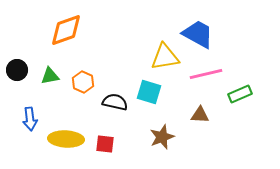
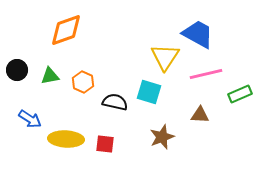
yellow triangle: rotated 48 degrees counterclockwise
blue arrow: rotated 50 degrees counterclockwise
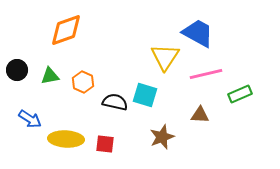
blue trapezoid: moved 1 px up
cyan square: moved 4 px left, 3 px down
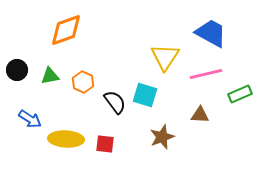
blue trapezoid: moved 13 px right
black semicircle: rotated 40 degrees clockwise
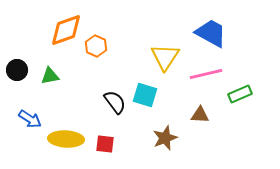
orange hexagon: moved 13 px right, 36 px up
brown star: moved 3 px right, 1 px down
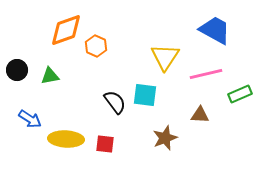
blue trapezoid: moved 4 px right, 3 px up
cyan square: rotated 10 degrees counterclockwise
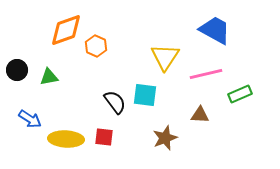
green triangle: moved 1 px left, 1 px down
red square: moved 1 px left, 7 px up
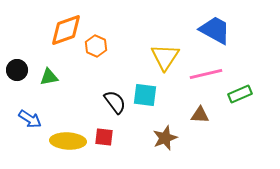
yellow ellipse: moved 2 px right, 2 px down
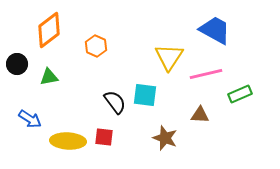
orange diamond: moved 17 px left; rotated 18 degrees counterclockwise
yellow triangle: moved 4 px right
black circle: moved 6 px up
brown star: rotated 30 degrees counterclockwise
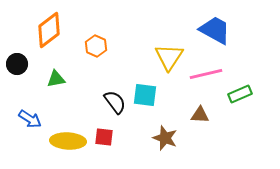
green triangle: moved 7 px right, 2 px down
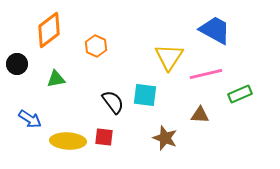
black semicircle: moved 2 px left
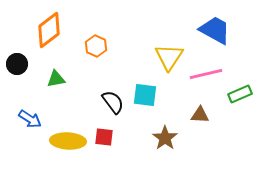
brown star: rotated 15 degrees clockwise
